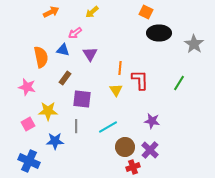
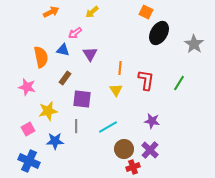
black ellipse: rotated 60 degrees counterclockwise
red L-shape: moved 6 px right; rotated 10 degrees clockwise
yellow star: rotated 12 degrees counterclockwise
pink square: moved 5 px down
brown circle: moved 1 px left, 2 px down
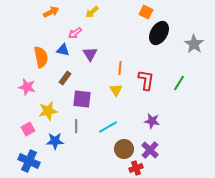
red cross: moved 3 px right, 1 px down
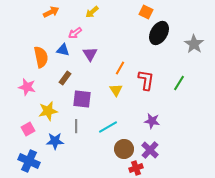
orange line: rotated 24 degrees clockwise
